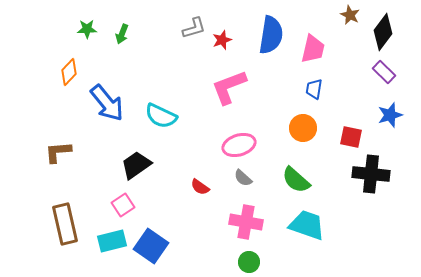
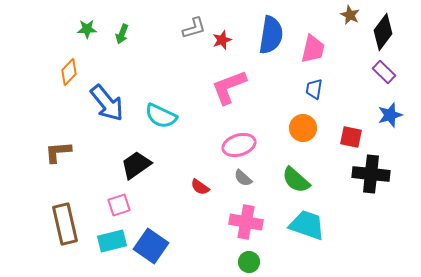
pink square: moved 4 px left; rotated 15 degrees clockwise
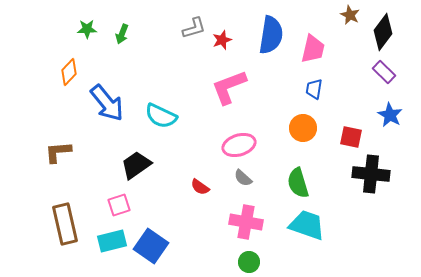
blue star: rotated 25 degrees counterclockwise
green semicircle: moved 2 px right, 3 px down; rotated 32 degrees clockwise
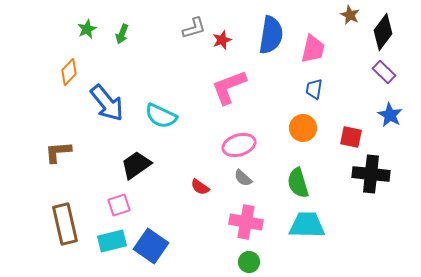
green star: rotated 24 degrees counterclockwise
cyan trapezoid: rotated 18 degrees counterclockwise
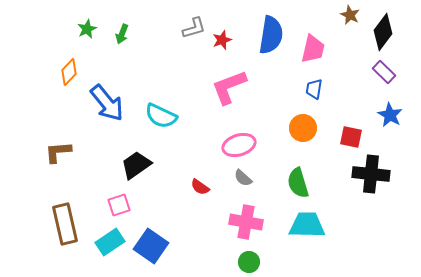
cyan rectangle: moved 2 px left, 1 px down; rotated 20 degrees counterclockwise
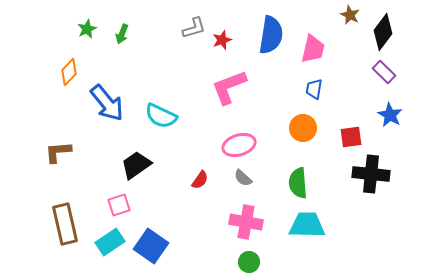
red square: rotated 20 degrees counterclockwise
green semicircle: rotated 12 degrees clockwise
red semicircle: moved 7 px up; rotated 90 degrees counterclockwise
